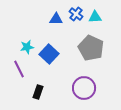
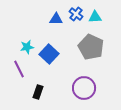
gray pentagon: moved 1 px up
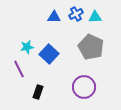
blue cross: rotated 24 degrees clockwise
blue triangle: moved 2 px left, 2 px up
purple circle: moved 1 px up
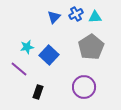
blue triangle: rotated 48 degrees counterclockwise
gray pentagon: rotated 15 degrees clockwise
blue square: moved 1 px down
purple line: rotated 24 degrees counterclockwise
